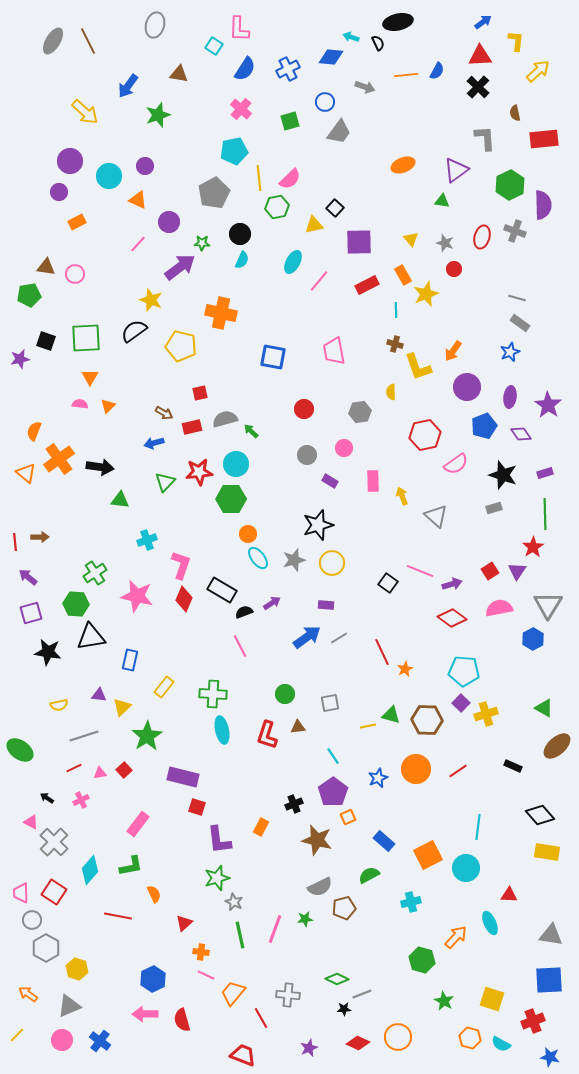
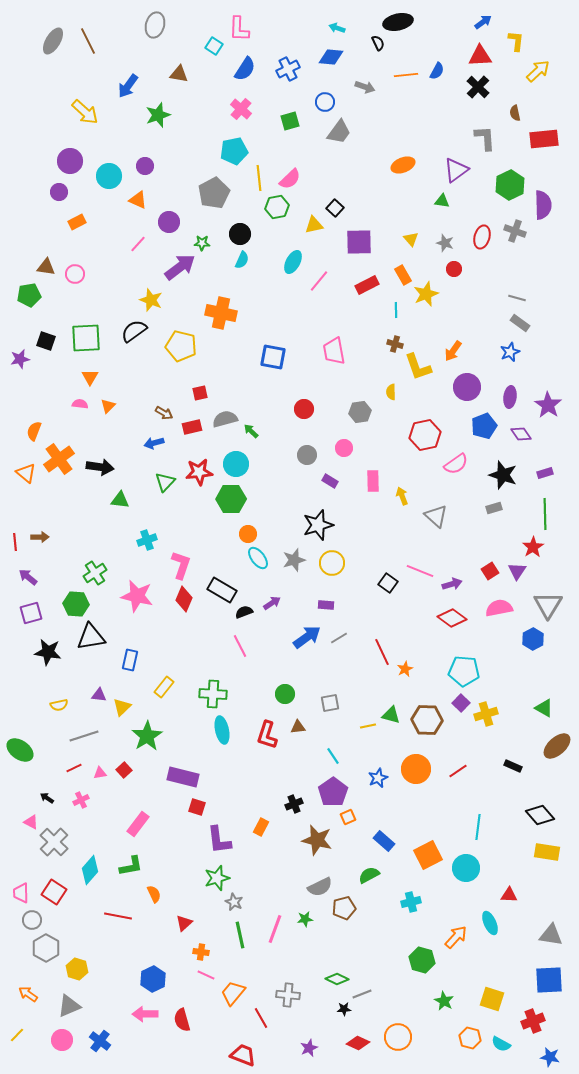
cyan arrow at (351, 37): moved 14 px left, 9 px up
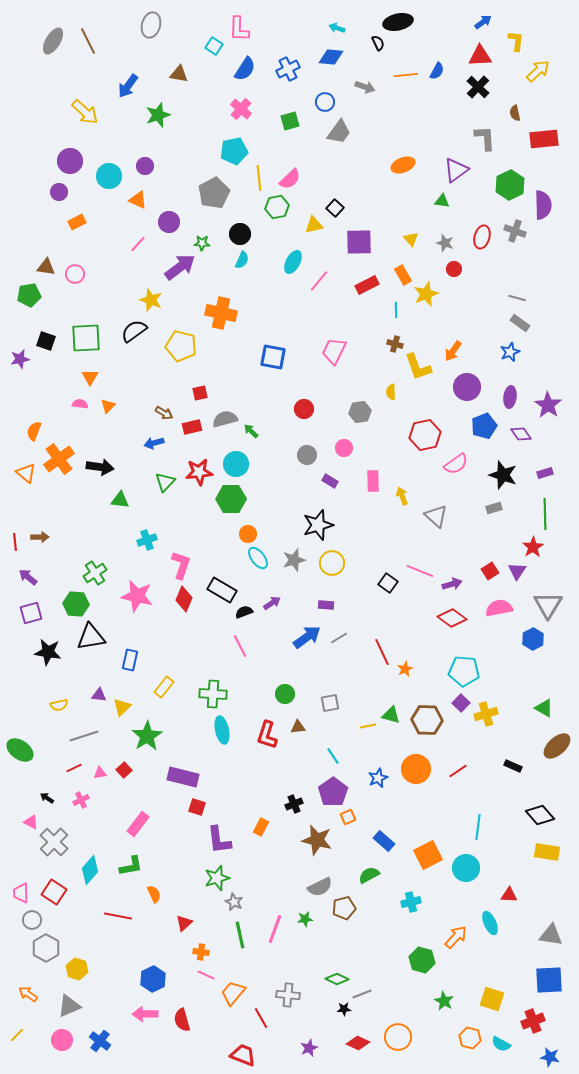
gray ellipse at (155, 25): moved 4 px left
pink trapezoid at (334, 351): rotated 36 degrees clockwise
